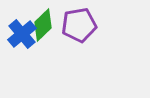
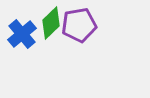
green diamond: moved 8 px right, 2 px up
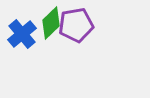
purple pentagon: moved 3 px left
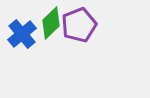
purple pentagon: moved 3 px right; rotated 12 degrees counterclockwise
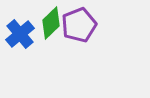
blue cross: moved 2 px left
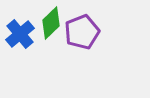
purple pentagon: moved 3 px right, 7 px down
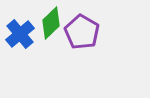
purple pentagon: rotated 20 degrees counterclockwise
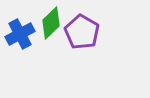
blue cross: rotated 12 degrees clockwise
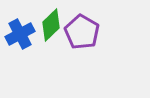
green diamond: moved 2 px down
